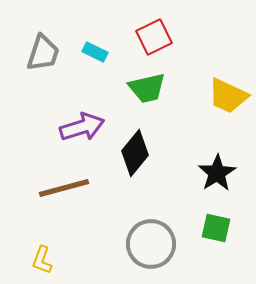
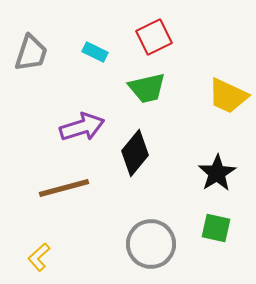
gray trapezoid: moved 12 px left
yellow L-shape: moved 3 px left, 3 px up; rotated 28 degrees clockwise
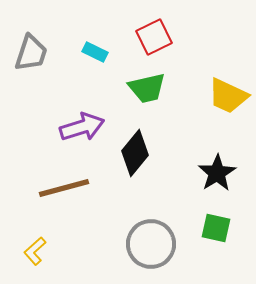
yellow L-shape: moved 4 px left, 6 px up
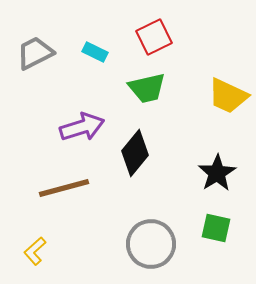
gray trapezoid: moved 4 px right; rotated 135 degrees counterclockwise
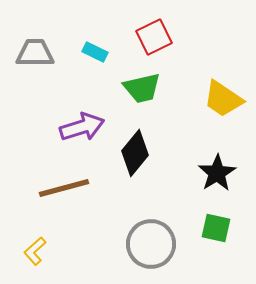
gray trapezoid: rotated 27 degrees clockwise
green trapezoid: moved 5 px left
yellow trapezoid: moved 5 px left, 3 px down; rotated 9 degrees clockwise
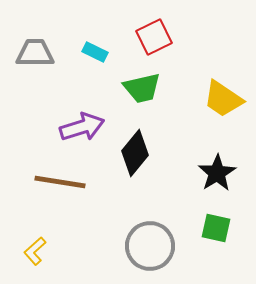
brown line: moved 4 px left, 6 px up; rotated 24 degrees clockwise
gray circle: moved 1 px left, 2 px down
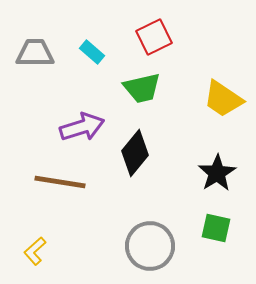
cyan rectangle: moved 3 px left; rotated 15 degrees clockwise
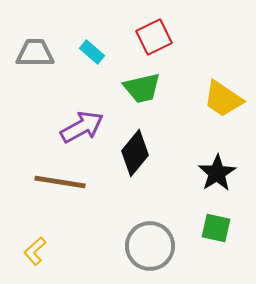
purple arrow: rotated 12 degrees counterclockwise
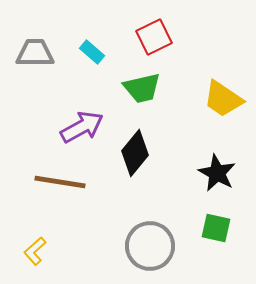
black star: rotated 12 degrees counterclockwise
